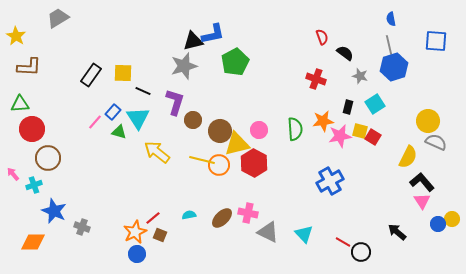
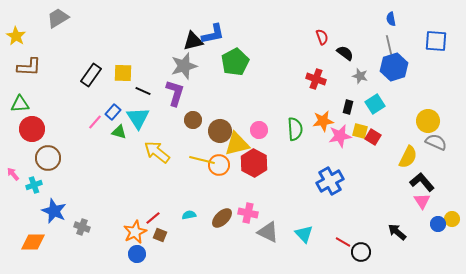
purple L-shape at (175, 102): moved 9 px up
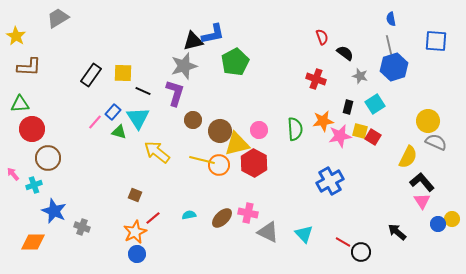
brown square at (160, 235): moved 25 px left, 40 px up
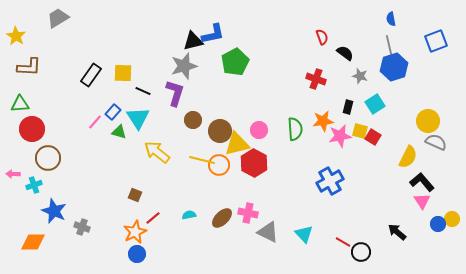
blue square at (436, 41): rotated 25 degrees counterclockwise
pink arrow at (13, 174): rotated 48 degrees counterclockwise
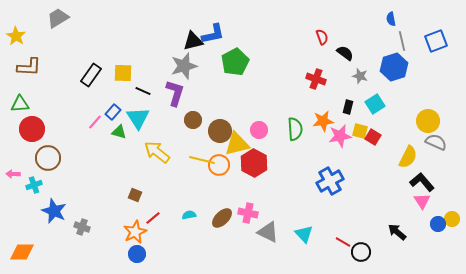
gray line at (389, 45): moved 13 px right, 4 px up
orange diamond at (33, 242): moved 11 px left, 10 px down
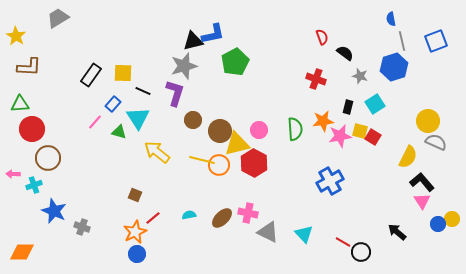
blue rectangle at (113, 112): moved 8 px up
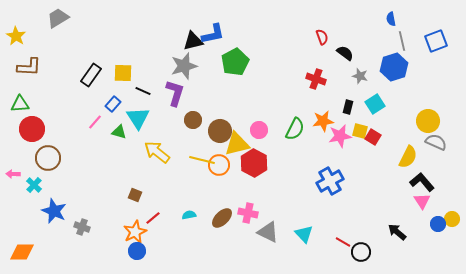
green semicircle at (295, 129): rotated 30 degrees clockwise
cyan cross at (34, 185): rotated 28 degrees counterclockwise
blue circle at (137, 254): moved 3 px up
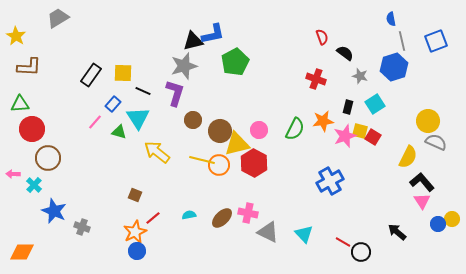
pink star at (340, 136): moved 5 px right; rotated 10 degrees counterclockwise
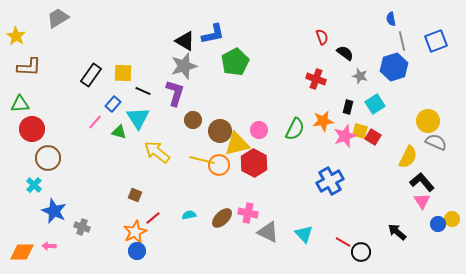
black triangle at (193, 41): moved 8 px left; rotated 45 degrees clockwise
pink arrow at (13, 174): moved 36 px right, 72 px down
